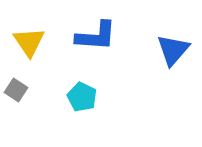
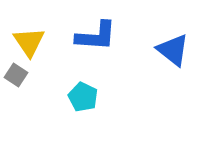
blue triangle: rotated 33 degrees counterclockwise
gray square: moved 15 px up
cyan pentagon: moved 1 px right
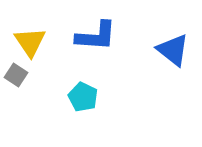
yellow triangle: moved 1 px right
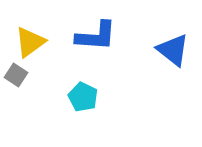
yellow triangle: rotated 28 degrees clockwise
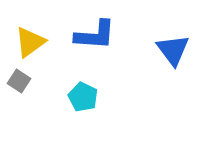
blue L-shape: moved 1 px left, 1 px up
blue triangle: rotated 15 degrees clockwise
gray square: moved 3 px right, 6 px down
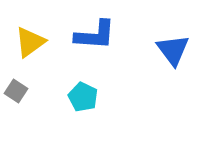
gray square: moved 3 px left, 10 px down
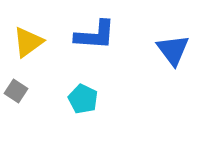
yellow triangle: moved 2 px left
cyan pentagon: moved 2 px down
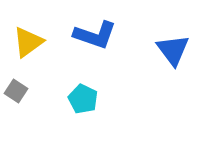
blue L-shape: rotated 15 degrees clockwise
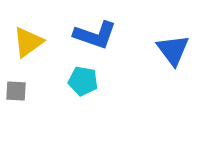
gray square: rotated 30 degrees counterclockwise
cyan pentagon: moved 18 px up; rotated 16 degrees counterclockwise
